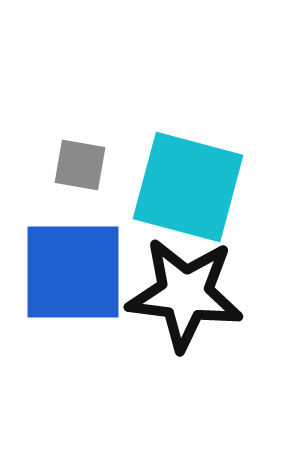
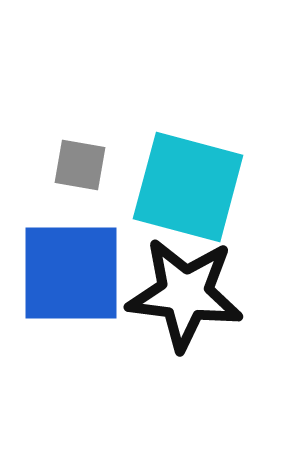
blue square: moved 2 px left, 1 px down
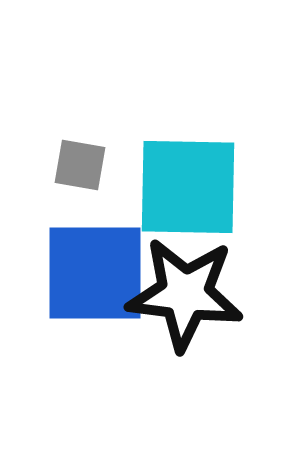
cyan square: rotated 14 degrees counterclockwise
blue square: moved 24 px right
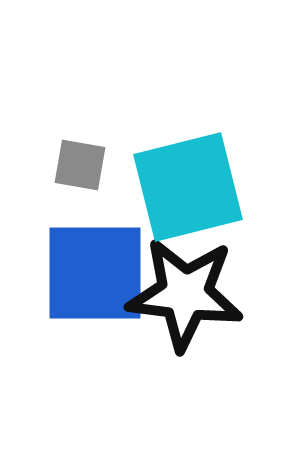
cyan square: rotated 15 degrees counterclockwise
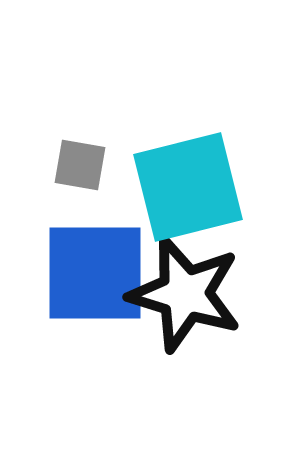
black star: rotated 10 degrees clockwise
